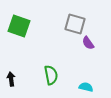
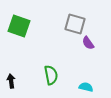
black arrow: moved 2 px down
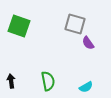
green semicircle: moved 3 px left, 6 px down
cyan semicircle: rotated 136 degrees clockwise
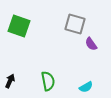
purple semicircle: moved 3 px right, 1 px down
black arrow: moved 1 px left; rotated 32 degrees clockwise
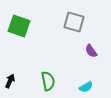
gray square: moved 1 px left, 2 px up
purple semicircle: moved 7 px down
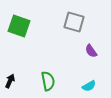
cyan semicircle: moved 3 px right, 1 px up
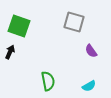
black arrow: moved 29 px up
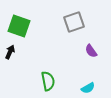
gray square: rotated 35 degrees counterclockwise
cyan semicircle: moved 1 px left, 2 px down
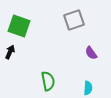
gray square: moved 2 px up
purple semicircle: moved 2 px down
cyan semicircle: rotated 56 degrees counterclockwise
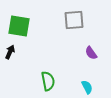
gray square: rotated 15 degrees clockwise
green square: rotated 10 degrees counterclockwise
cyan semicircle: moved 1 px left, 1 px up; rotated 32 degrees counterclockwise
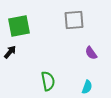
green square: rotated 20 degrees counterclockwise
black arrow: rotated 16 degrees clockwise
cyan semicircle: rotated 48 degrees clockwise
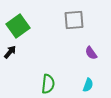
green square: moved 1 px left; rotated 25 degrees counterclockwise
green semicircle: moved 3 px down; rotated 18 degrees clockwise
cyan semicircle: moved 1 px right, 2 px up
